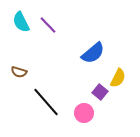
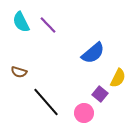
purple square: moved 2 px down
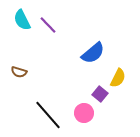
cyan semicircle: moved 1 px right, 2 px up
black line: moved 2 px right, 13 px down
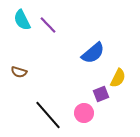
purple square: moved 1 px right; rotated 28 degrees clockwise
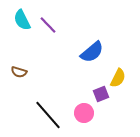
blue semicircle: moved 1 px left, 1 px up
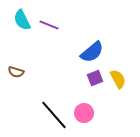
purple line: moved 1 px right; rotated 24 degrees counterclockwise
brown semicircle: moved 3 px left
yellow semicircle: moved 1 px down; rotated 54 degrees counterclockwise
purple square: moved 6 px left, 16 px up
black line: moved 6 px right
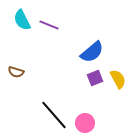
pink circle: moved 1 px right, 10 px down
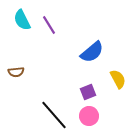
purple line: rotated 36 degrees clockwise
brown semicircle: rotated 21 degrees counterclockwise
purple square: moved 7 px left, 14 px down
pink circle: moved 4 px right, 7 px up
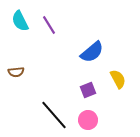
cyan semicircle: moved 2 px left, 1 px down
purple square: moved 2 px up
pink circle: moved 1 px left, 4 px down
